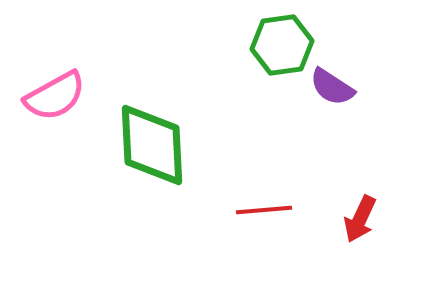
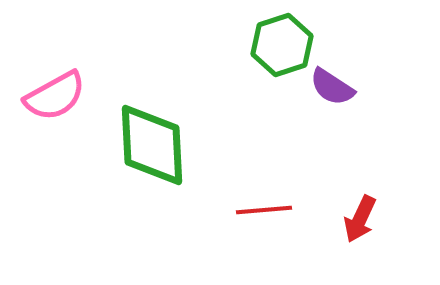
green hexagon: rotated 10 degrees counterclockwise
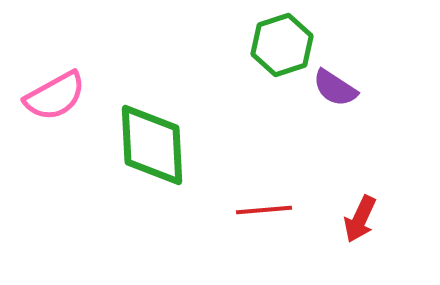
purple semicircle: moved 3 px right, 1 px down
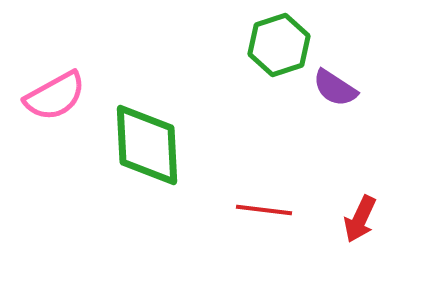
green hexagon: moved 3 px left
green diamond: moved 5 px left
red line: rotated 12 degrees clockwise
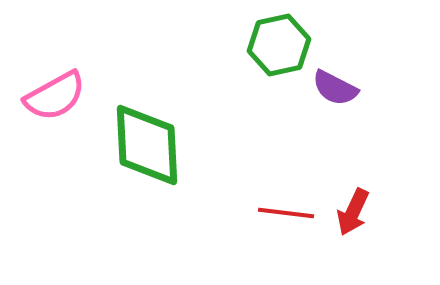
green hexagon: rotated 6 degrees clockwise
purple semicircle: rotated 6 degrees counterclockwise
red line: moved 22 px right, 3 px down
red arrow: moved 7 px left, 7 px up
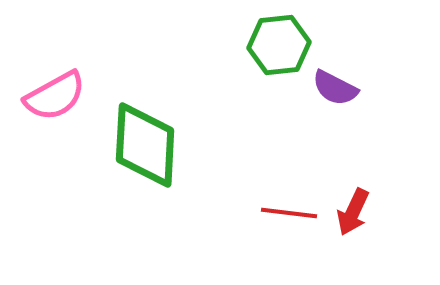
green hexagon: rotated 6 degrees clockwise
green diamond: moved 2 px left; rotated 6 degrees clockwise
red line: moved 3 px right
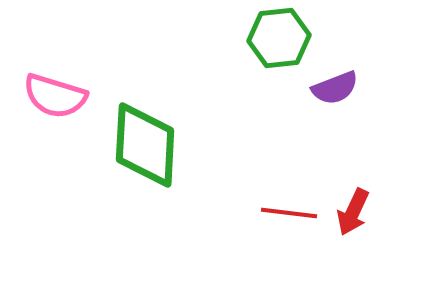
green hexagon: moved 7 px up
purple semicircle: rotated 48 degrees counterclockwise
pink semicircle: rotated 46 degrees clockwise
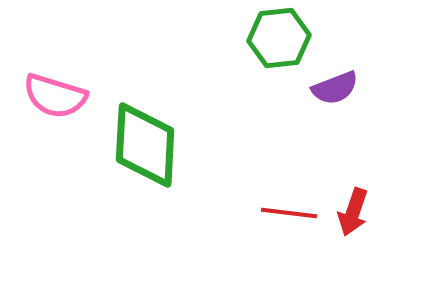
red arrow: rotated 6 degrees counterclockwise
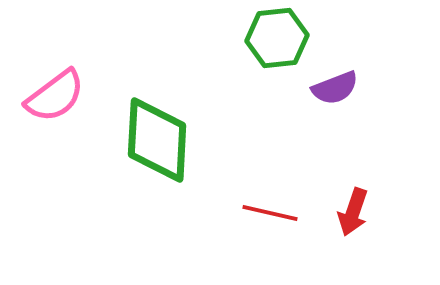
green hexagon: moved 2 px left
pink semicircle: rotated 54 degrees counterclockwise
green diamond: moved 12 px right, 5 px up
red line: moved 19 px left; rotated 6 degrees clockwise
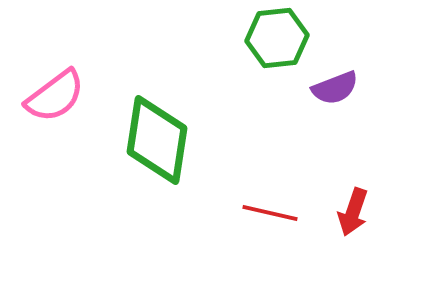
green diamond: rotated 6 degrees clockwise
